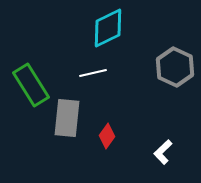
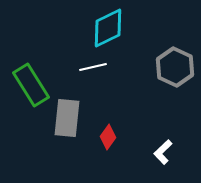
white line: moved 6 px up
red diamond: moved 1 px right, 1 px down
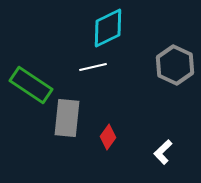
gray hexagon: moved 2 px up
green rectangle: rotated 24 degrees counterclockwise
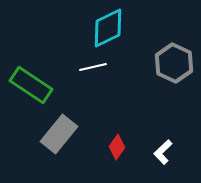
gray hexagon: moved 1 px left, 2 px up
gray rectangle: moved 8 px left, 16 px down; rotated 33 degrees clockwise
red diamond: moved 9 px right, 10 px down
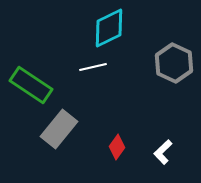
cyan diamond: moved 1 px right
gray rectangle: moved 5 px up
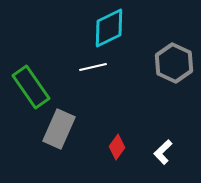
green rectangle: moved 2 px down; rotated 21 degrees clockwise
gray rectangle: rotated 15 degrees counterclockwise
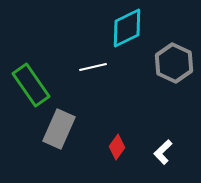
cyan diamond: moved 18 px right
green rectangle: moved 2 px up
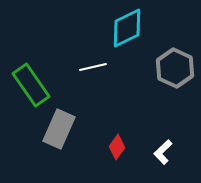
gray hexagon: moved 1 px right, 5 px down
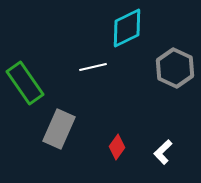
green rectangle: moved 6 px left, 2 px up
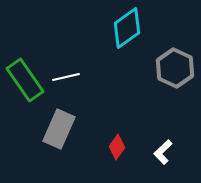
cyan diamond: rotated 9 degrees counterclockwise
white line: moved 27 px left, 10 px down
green rectangle: moved 3 px up
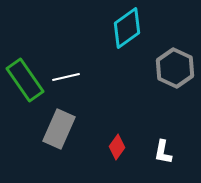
white L-shape: rotated 35 degrees counterclockwise
